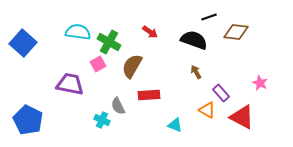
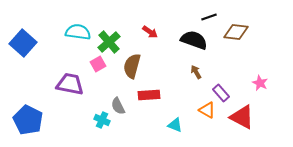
green cross: rotated 20 degrees clockwise
brown semicircle: rotated 15 degrees counterclockwise
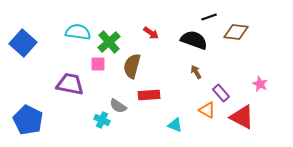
red arrow: moved 1 px right, 1 px down
pink square: rotated 28 degrees clockwise
pink star: moved 1 px down
gray semicircle: rotated 30 degrees counterclockwise
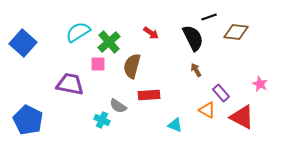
cyan semicircle: rotated 40 degrees counterclockwise
black semicircle: moved 1 px left, 2 px up; rotated 44 degrees clockwise
brown arrow: moved 2 px up
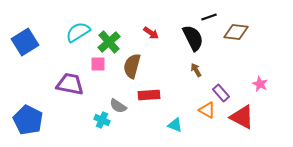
blue square: moved 2 px right, 1 px up; rotated 16 degrees clockwise
